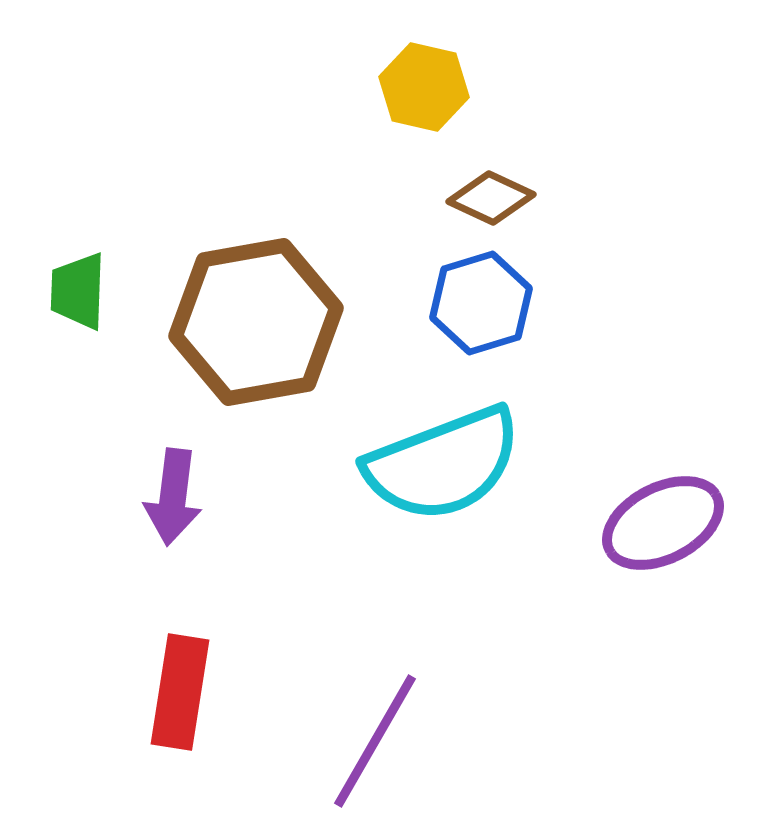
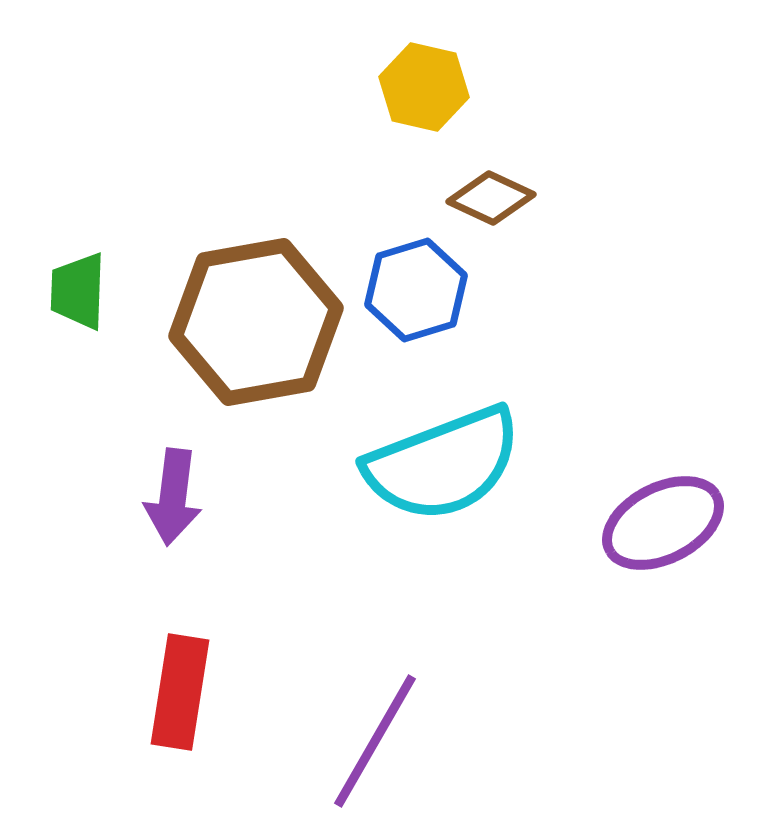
blue hexagon: moved 65 px left, 13 px up
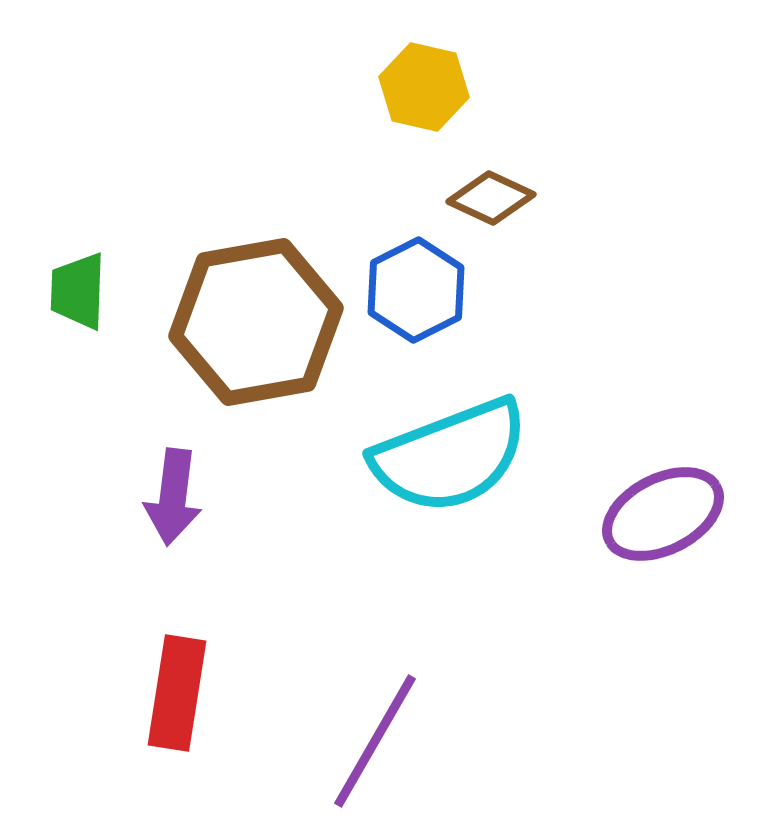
blue hexagon: rotated 10 degrees counterclockwise
cyan semicircle: moved 7 px right, 8 px up
purple ellipse: moved 9 px up
red rectangle: moved 3 px left, 1 px down
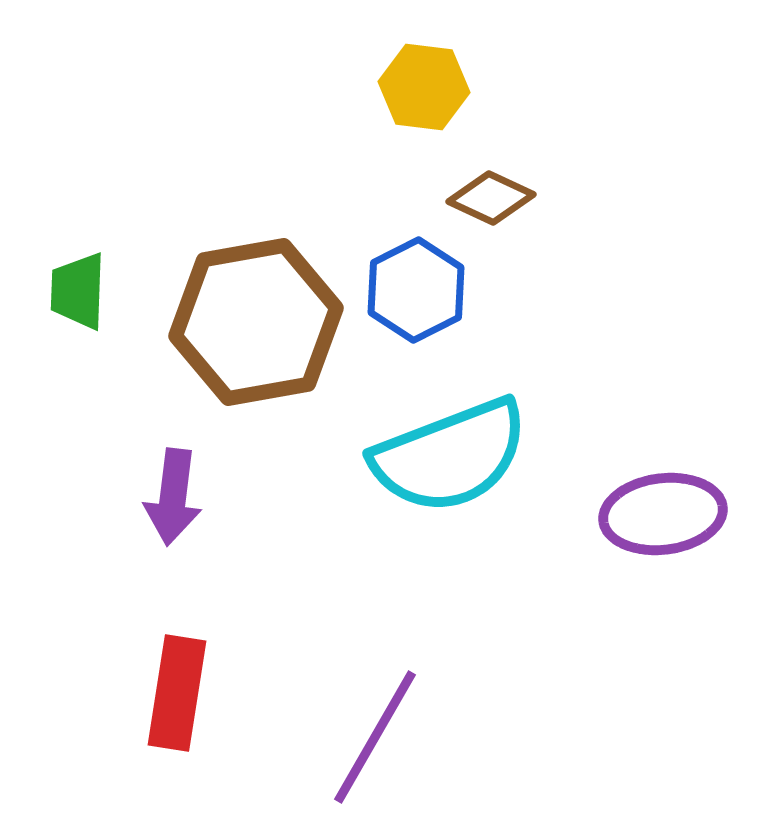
yellow hexagon: rotated 6 degrees counterclockwise
purple ellipse: rotated 20 degrees clockwise
purple line: moved 4 px up
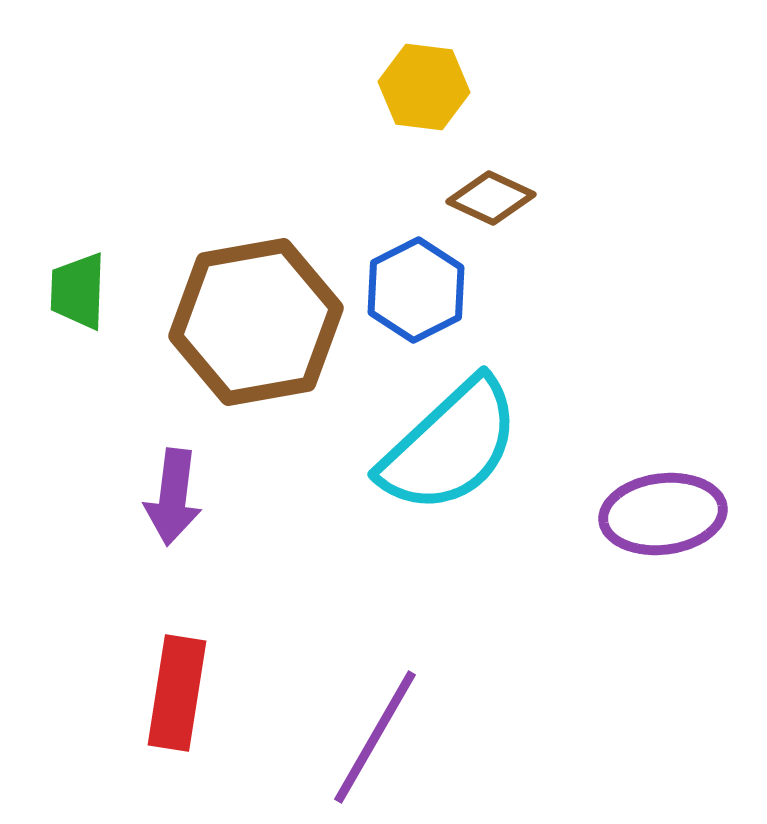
cyan semicircle: moved 10 px up; rotated 22 degrees counterclockwise
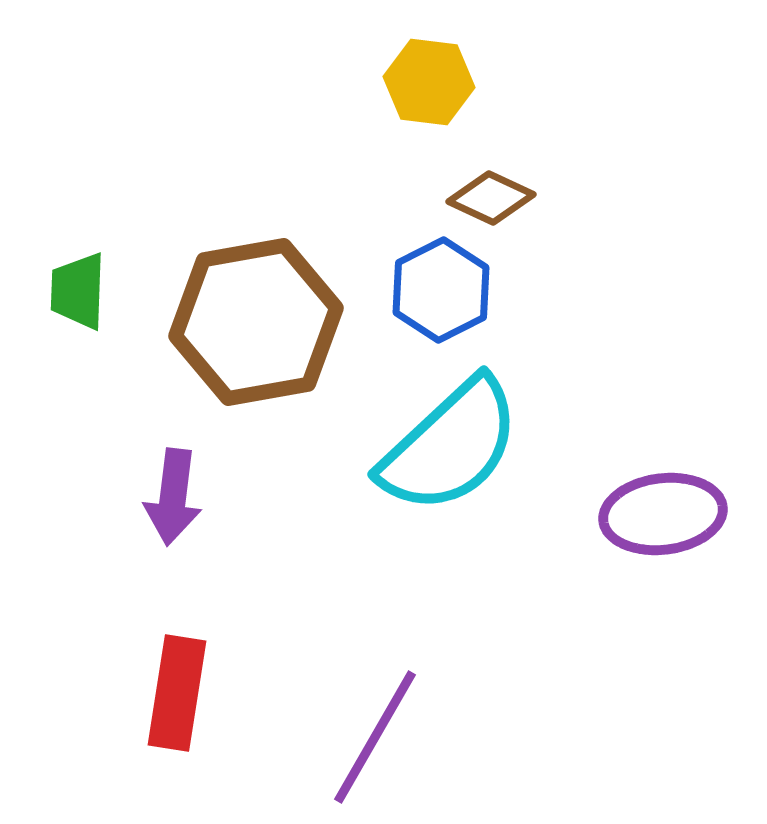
yellow hexagon: moved 5 px right, 5 px up
blue hexagon: moved 25 px right
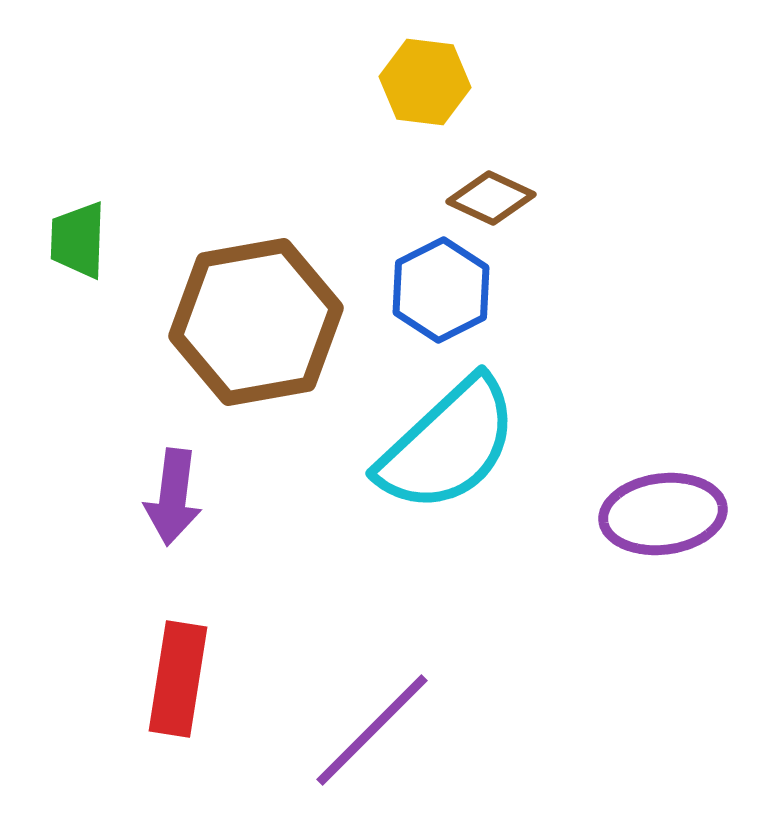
yellow hexagon: moved 4 px left
green trapezoid: moved 51 px up
cyan semicircle: moved 2 px left, 1 px up
red rectangle: moved 1 px right, 14 px up
purple line: moved 3 px left, 7 px up; rotated 15 degrees clockwise
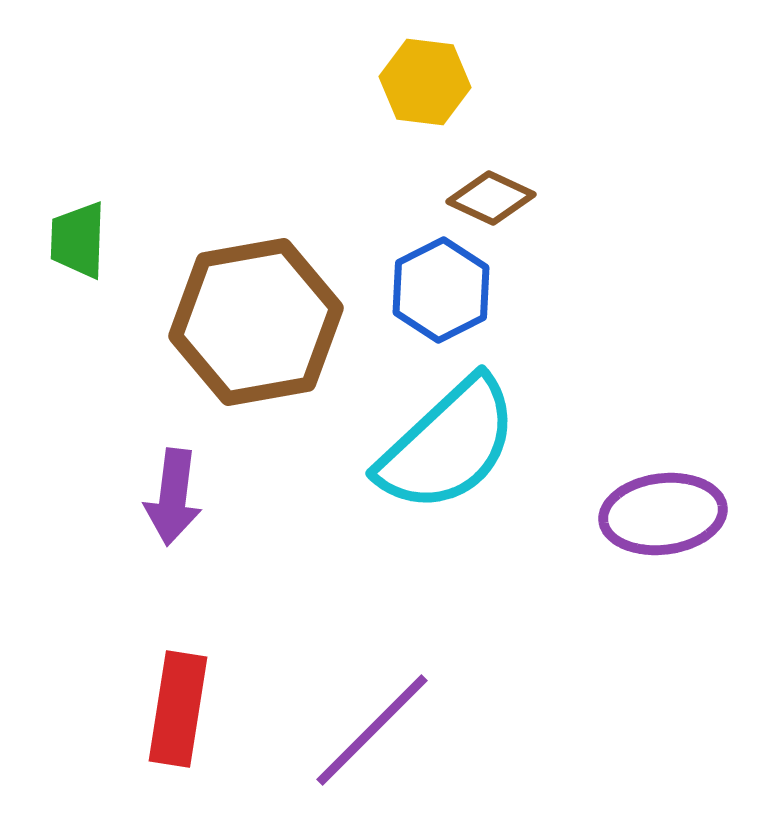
red rectangle: moved 30 px down
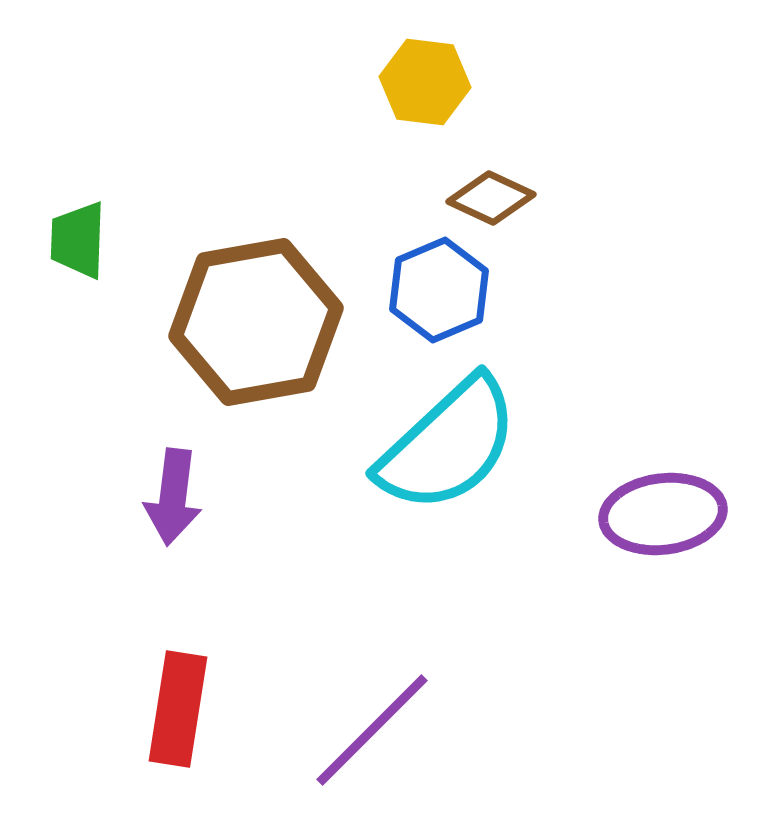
blue hexagon: moved 2 px left; rotated 4 degrees clockwise
